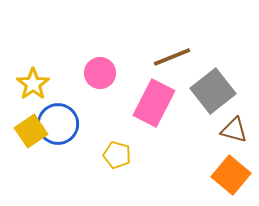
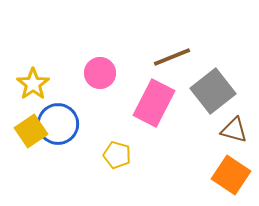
orange square: rotated 6 degrees counterclockwise
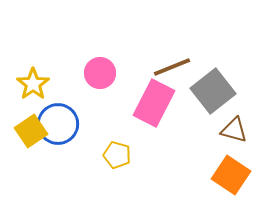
brown line: moved 10 px down
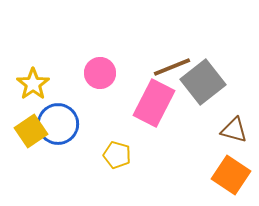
gray square: moved 10 px left, 9 px up
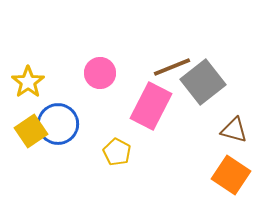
yellow star: moved 5 px left, 2 px up
pink rectangle: moved 3 px left, 3 px down
yellow pentagon: moved 3 px up; rotated 12 degrees clockwise
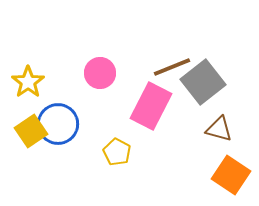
brown triangle: moved 15 px left, 1 px up
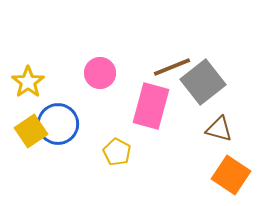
pink rectangle: rotated 12 degrees counterclockwise
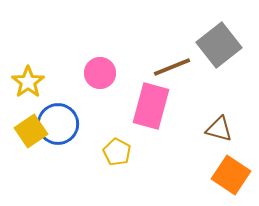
gray square: moved 16 px right, 37 px up
